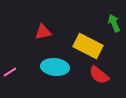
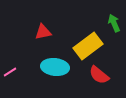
yellow rectangle: rotated 64 degrees counterclockwise
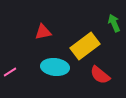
yellow rectangle: moved 3 px left
red semicircle: moved 1 px right
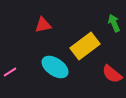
red triangle: moved 7 px up
cyan ellipse: rotated 28 degrees clockwise
red semicircle: moved 12 px right, 1 px up
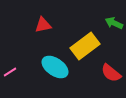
green arrow: rotated 42 degrees counterclockwise
red semicircle: moved 1 px left, 1 px up
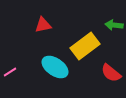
green arrow: moved 2 px down; rotated 18 degrees counterclockwise
